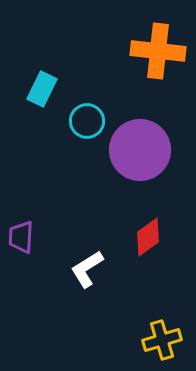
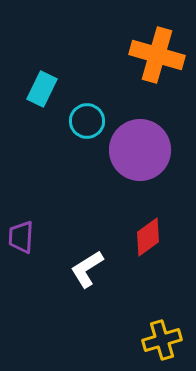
orange cross: moved 1 px left, 4 px down; rotated 10 degrees clockwise
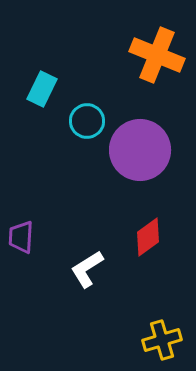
orange cross: rotated 6 degrees clockwise
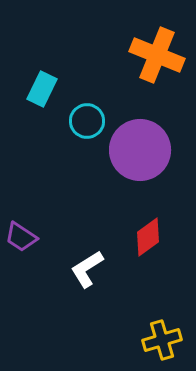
purple trapezoid: rotated 60 degrees counterclockwise
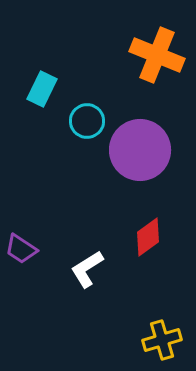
purple trapezoid: moved 12 px down
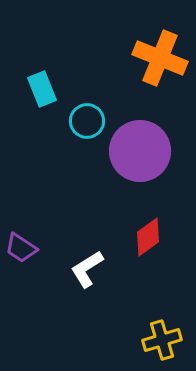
orange cross: moved 3 px right, 3 px down
cyan rectangle: rotated 48 degrees counterclockwise
purple circle: moved 1 px down
purple trapezoid: moved 1 px up
